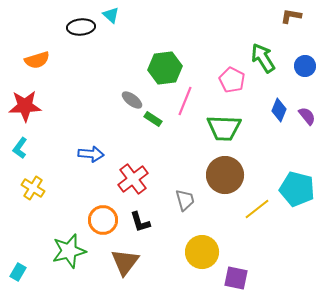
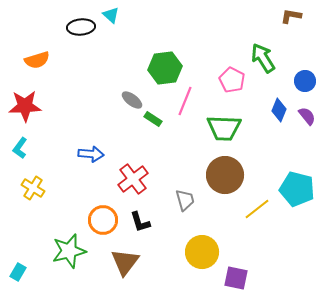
blue circle: moved 15 px down
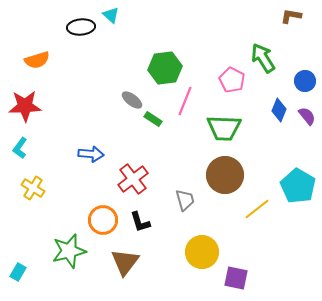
cyan pentagon: moved 1 px right, 3 px up; rotated 16 degrees clockwise
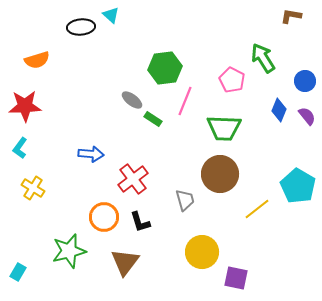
brown circle: moved 5 px left, 1 px up
orange circle: moved 1 px right, 3 px up
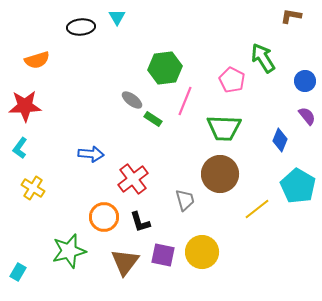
cyan triangle: moved 6 px right, 2 px down; rotated 18 degrees clockwise
blue diamond: moved 1 px right, 30 px down
purple square: moved 73 px left, 23 px up
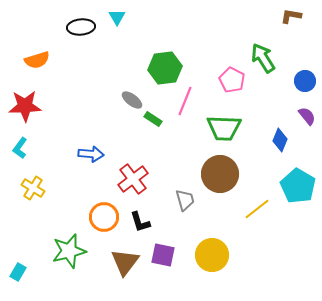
yellow circle: moved 10 px right, 3 px down
